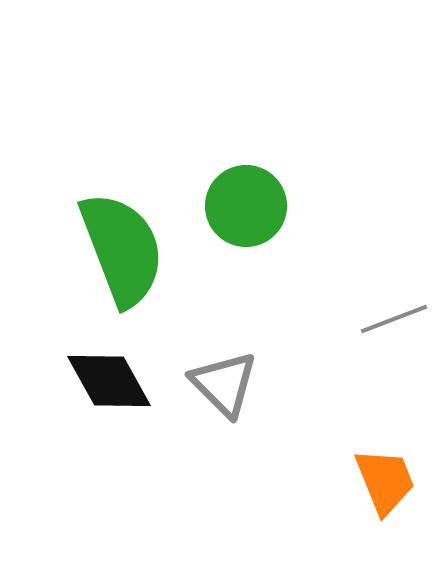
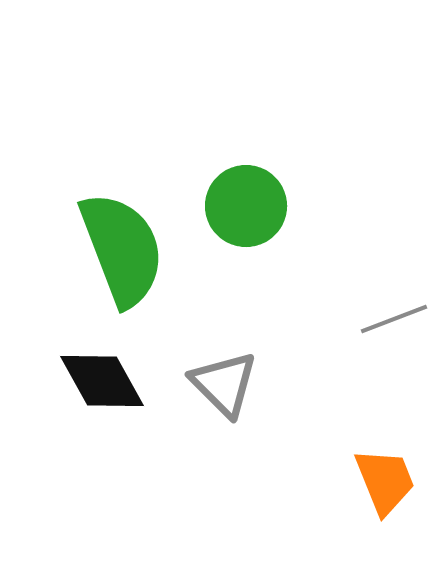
black diamond: moved 7 px left
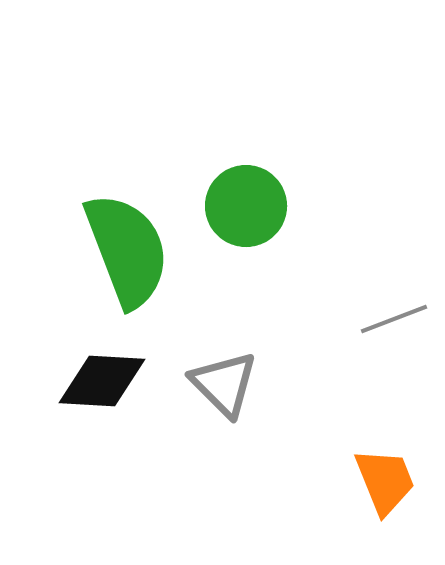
green semicircle: moved 5 px right, 1 px down
black diamond: rotated 58 degrees counterclockwise
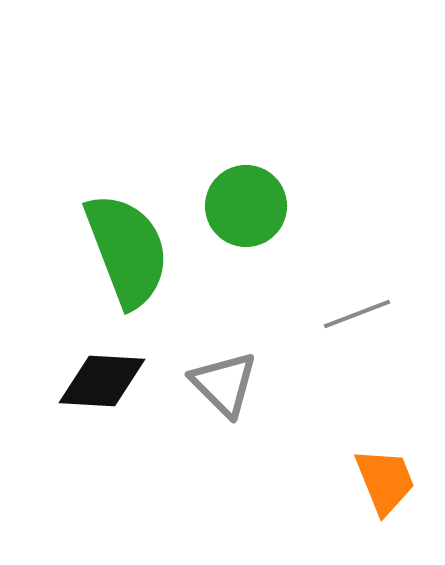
gray line: moved 37 px left, 5 px up
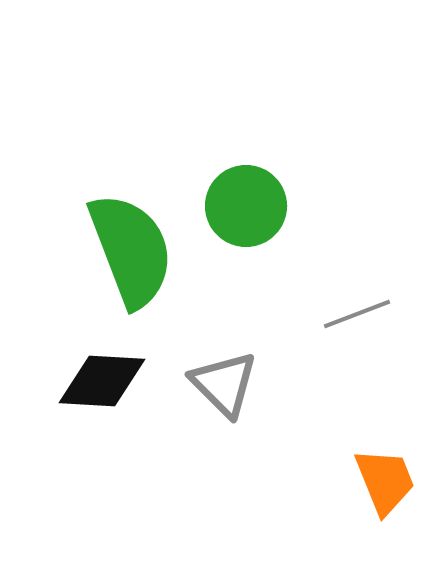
green semicircle: moved 4 px right
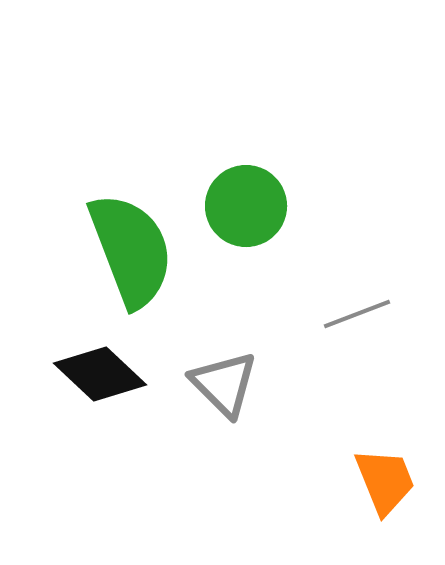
black diamond: moved 2 px left, 7 px up; rotated 40 degrees clockwise
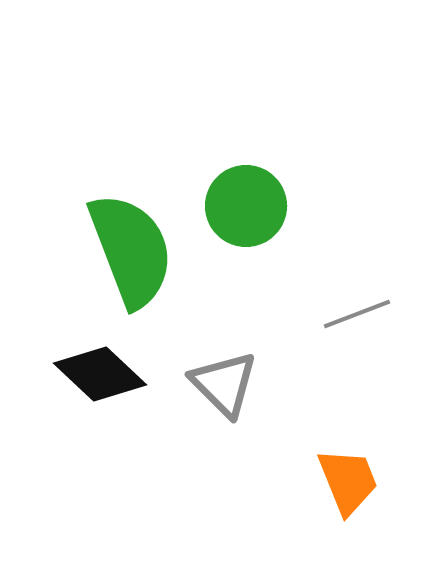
orange trapezoid: moved 37 px left
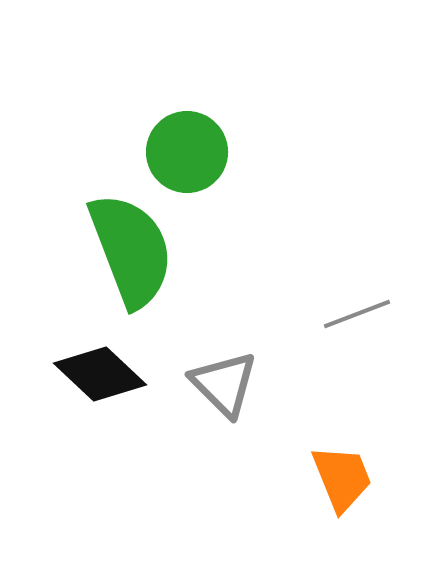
green circle: moved 59 px left, 54 px up
orange trapezoid: moved 6 px left, 3 px up
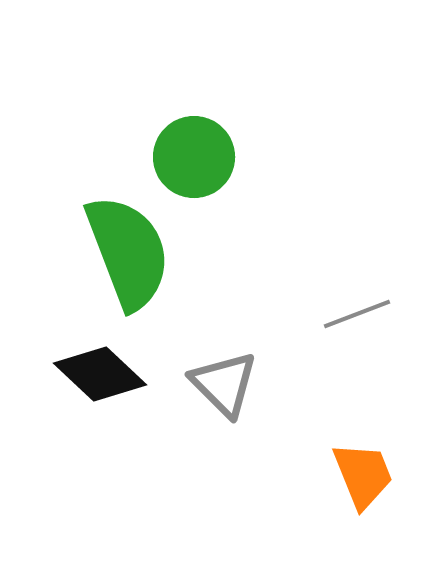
green circle: moved 7 px right, 5 px down
green semicircle: moved 3 px left, 2 px down
orange trapezoid: moved 21 px right, 3 px up
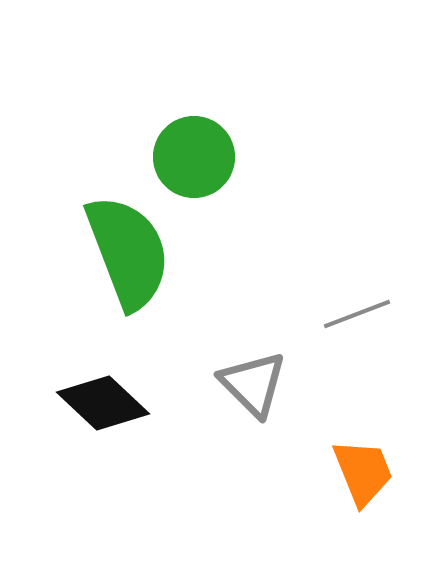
black diamond: moved 3 px right, 29 px down
gray triangle: moved 29 px right
orange trapezoid: moved 3 px up
